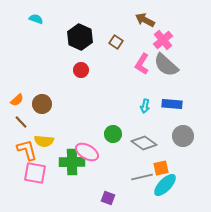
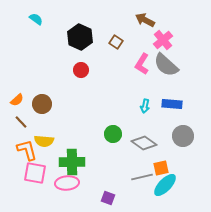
cyan semicircle: rotated 16 degrees clockwise
pink ellipse: moved 20 px left, 31 px down; rotated 35 degrees counterclockwise
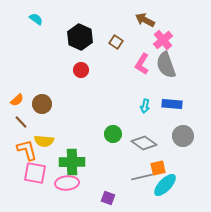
gray semicircle: rotated 28 degrees clockwise
orange square: moved 3 px left
